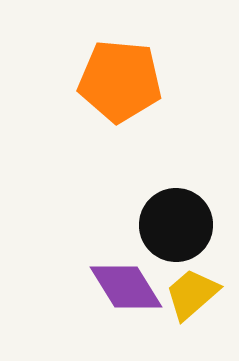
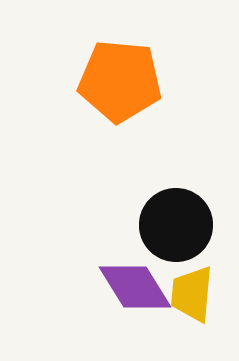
purple diamond: moved 9 px right
yellow trapezoid: rotated 44 degrees counterclockwise
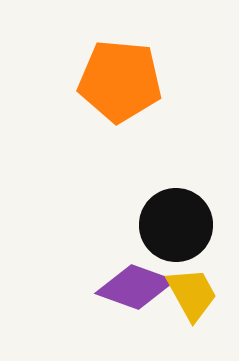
purple diamond: rotated 38 degrees counterclockwise
yellow trapezoid: rotated 146 degrees clockwise
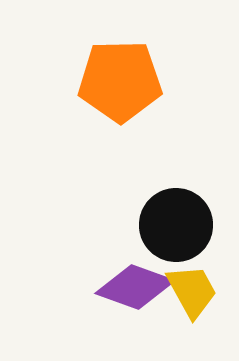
orange pentagon: rotated 6 degrees counterclockwise
yellow trapezoid: moved 3 px up
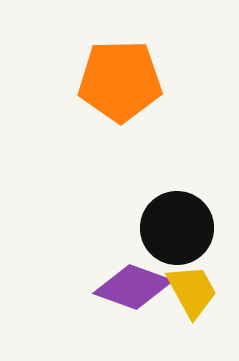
black circle: moved 1 px right, 3 px down
purple diamond: moved 2 px left
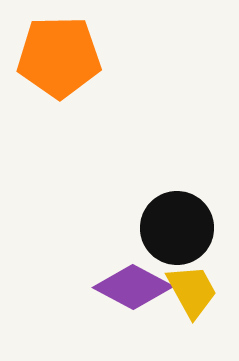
orange pentagon: moved 61 px left, 24 px up
purple diamond: rotated 8 degrees clockwise
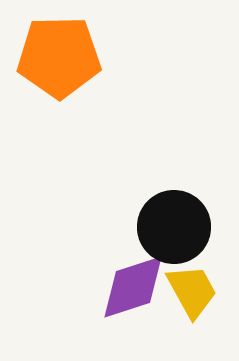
black circle: moved 3 px left, 1 px up
purple diamond: rotated 46 degrees counterclockwise
